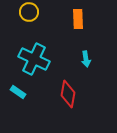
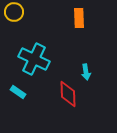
yellow circle: moved 15 px left
orange rectangle: moved 1 px right, 1 px up
cyan arrow: moved 13 px down
red diamond: rotated 12 degrees counterclockwise
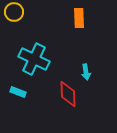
cyan rectangle: rotated 14 degrees counterclockwise
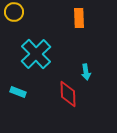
cyan cross: moved 2 px right, 5 px up; rotated 20 degrees clockwise
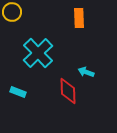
yellow circle: moved 2 px left
cyan cross: moved 2 px right, 1 px up
cyan arrow: rotated 119 degrees clockwise
red diamond: moved 3 px up
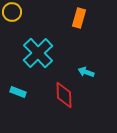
orange rectangle: rotated 18 degrees clockwise
red diamond: moved 4 px left, 4 px down
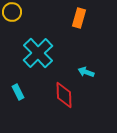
cyan rectangle: rotated 42 degrees clockwise
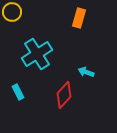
cyan cross: moved 1 px left, 1 px down; rotated 12 degrees clockwise
red diamond: rotated 44 degrees clockwise
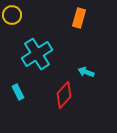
yellow circle: moved 3 px down
